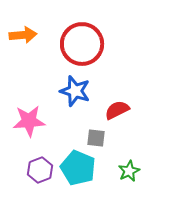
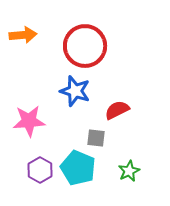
red circle: moved 3 px right, 2 px down
purple hexagon: rotated 10 degrees counterclockwise
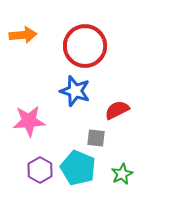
green star: moved 7 px left, 3 px down
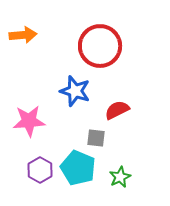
red circle: moved 15 px right
green star: moved 2 px left, 3 px down
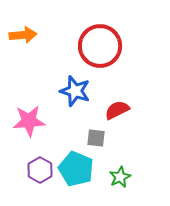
cyan pentagon: moved 2 px left, 1 px down
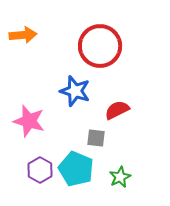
pink star: rotated 20 degrees clockwise
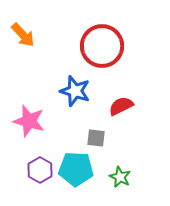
orange arrow: rotated 52 degrees clockwise
red circle: moved 2 px right
red semicircle: moved 4 px right, 4 px up
cyan pentagon: rotated 20 degrees counterclockwise
green star: rotated 20 degrees counterclockwise
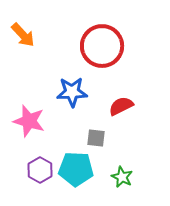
blue star: moved 3 px left, 1 px down; rotated 20 degrees counterclockwise
green star: moved 2 px right
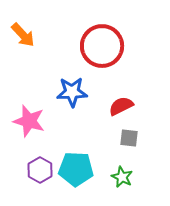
gray square: moved 33 px right
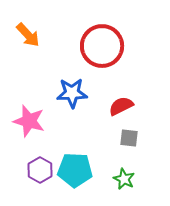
orange arrow: moved 5 px right
blue star: moved 1 px down
cyan pentagon: moved 1 px left, 1 px down
green star: moved 2 px right, 2 px down
